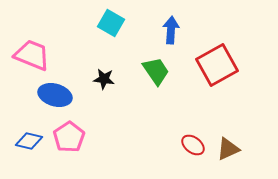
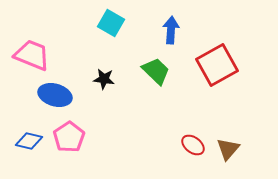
green trapezoid: rotated 12 degrees counterclockwise
brown triangle: rotated 25 degrees counterclockwise
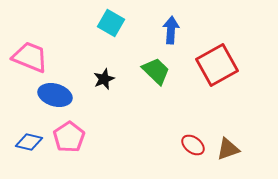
pink trapezoid: moved 2 px left, 2 px down
black star: rotated 30 degrees counterclockwise
blue diamond: moved 1 px down
brown triangle: rotated 30 degrees clockwise
